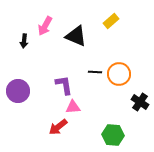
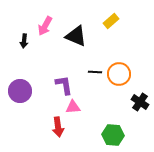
purple circle: moved 2 px right
red arrow: rotated 60 degrees counterclockwise
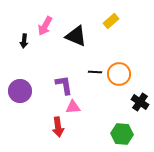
green hexagon: moved 9 px right, 1 px up
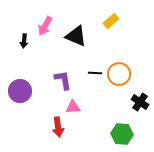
black line: moved 1 px down
purple L-shape: moved 1 px left, 5 px up
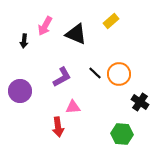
black triangle: moved 2 px up
black line: rotated 40 degrees clockwise
purple L-shape: moved 1 px left, 3 px up; rotated 70 degrees clockwise
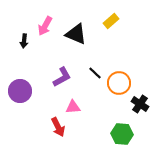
orange circle: moved 9 px down
black cross: moved 2 px down
red arrow: rotated 18 degrees counterclockwise
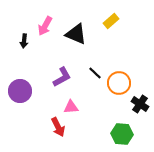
pink triangle: moved 2 px left
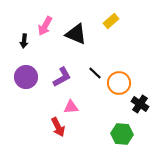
purple circle: moved 6 px right, 14 px up
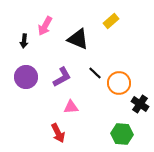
black triangle: moved 2 px right, 5 px down
red arrow: moved 6 px down
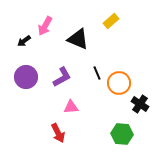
black arrow: rotated 48 degrees clockwise
black line: moved 2 px right; rotated 24 degrees clockwise
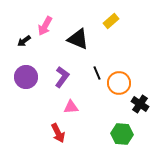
purple L-shape: rotated 25 degrees counterclockwise
